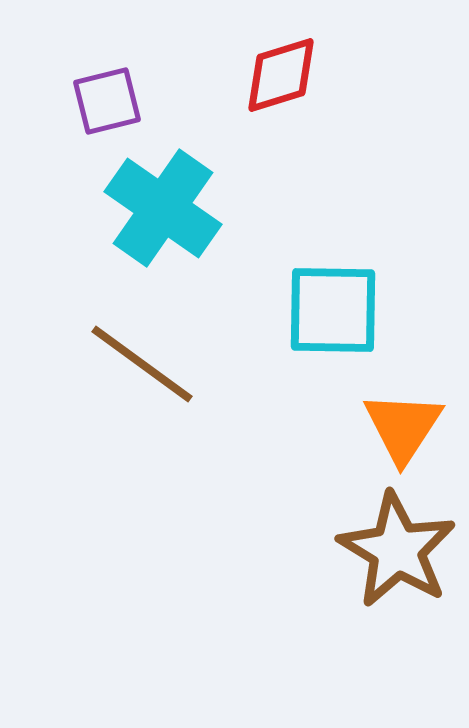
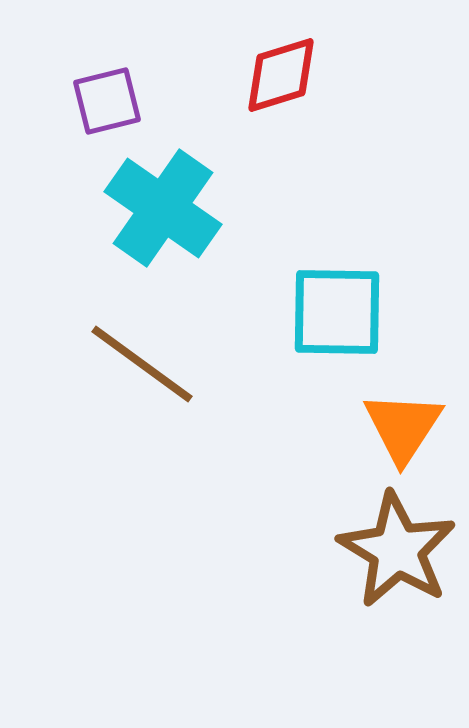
cyan square: moved 4 px right, 2 px down
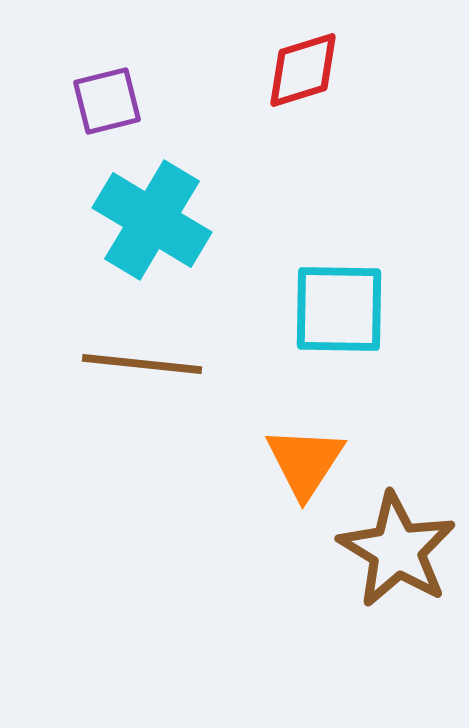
red diamond: moved 22 px right, 5 px up
cyan cross: moved 11 px left, 12 px down; rotated 4 degrees counterclockwise
cyan square: moved 2 px right, 3 px up
brown line: rotated 30 degrees counterclockwise
orange triangle: moved 98 px left, 35 px down
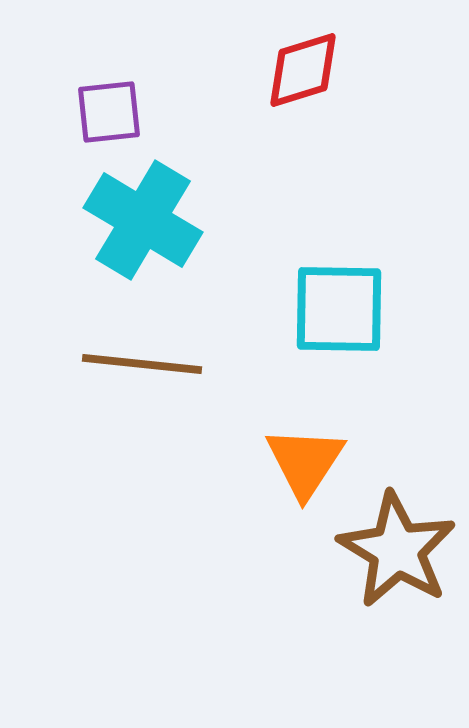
purple square: moved 2 px right, 11 px down; rotated 8 degrees clockwise
cyan cross: moved 9 px left
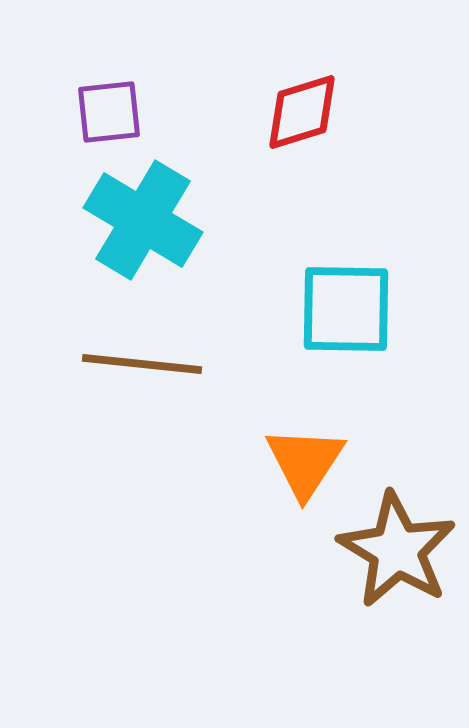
red diamond: moved 1 px left, 42 px down
cyan square: moved 7 px right
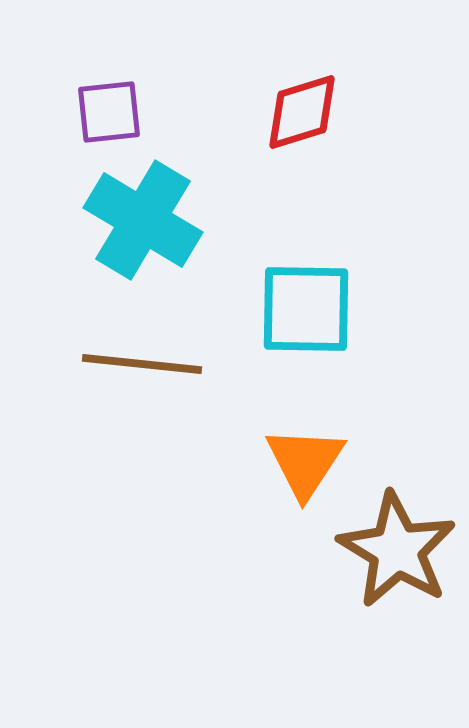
cyan square: moved 40 px left
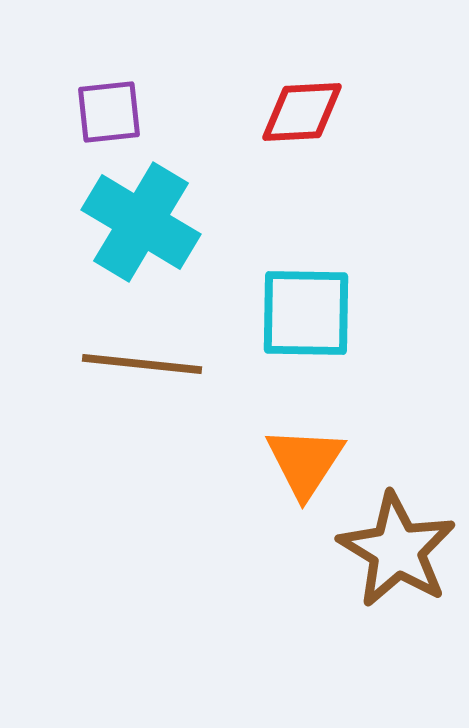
red diamond: rotated 14 degrees clockwise
cyan cross: moved 2 px left, 2 px down
cyan square: moved 4 px down
